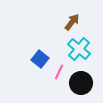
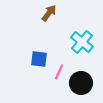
brown arrow: moved 23 px left, 9 px up
cyan cross: moved 3 px right, 7 px up
blue square: moved 1 px left; rotated 30 degrees counterclockwise
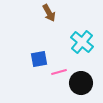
brown arrow: rotated 114 degrees clockwise
blue square: rotated 18 degrees counterclockwise
pink line: rotated 49 degrees clockwise
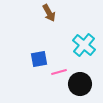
cyan cross: moved 2 px right, 3 px down
black circle: moved 1 px left, 1 px down
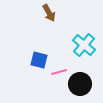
blue square: moved 1 px down; rotated 24 degrees clockwise
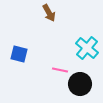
cyan cross: moved 3 px right, 3 px down
blue square: moved 20 px left, 6 px up
pink line: moved 1 px right, 2 px up; rotated 28 degrees clockwise
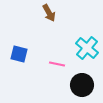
pink line: moved 3 px left, 6 px up
black circle: moved 2 px right, 1 px down
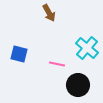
black circle: moved 4 px left
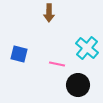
brown arrow: rotated 30 degrees clockwise
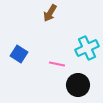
brown arrow: moved 1 px right; rotated 30 degrees clockwise
cyan cross: rotated 25 degrees clockwise
blue square: rotated 18 degrees clockwise
